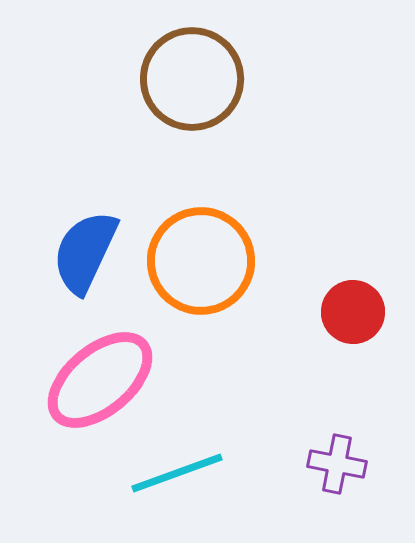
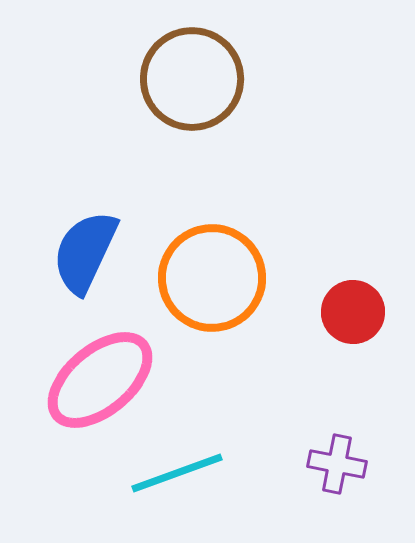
orange circle: moved 11 px right, 17 px down
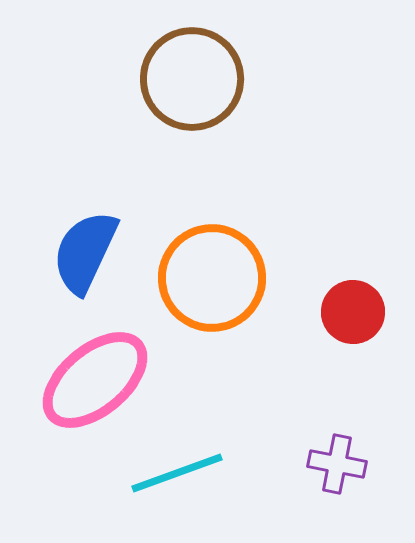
pink ellipse: moved 5 px left
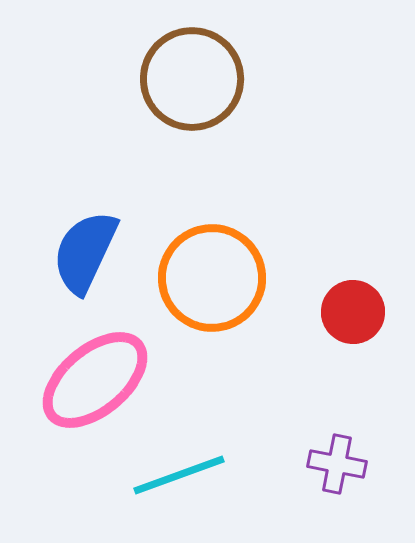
cyan line: moved 2 px right, 2 px down
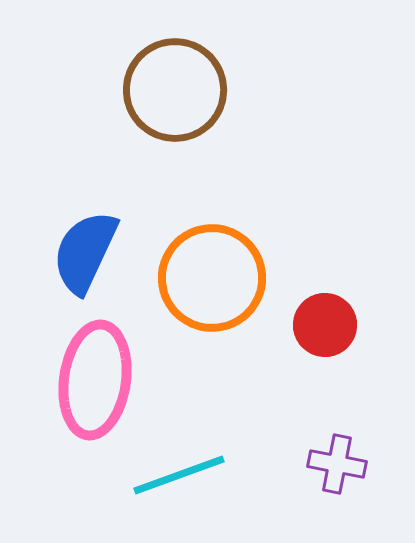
brown circle: moved 17 px left, 11 px down
red circle: moved 28 px left, 13 px down
pink ellipse: rotated 42 degrees counterclockwise
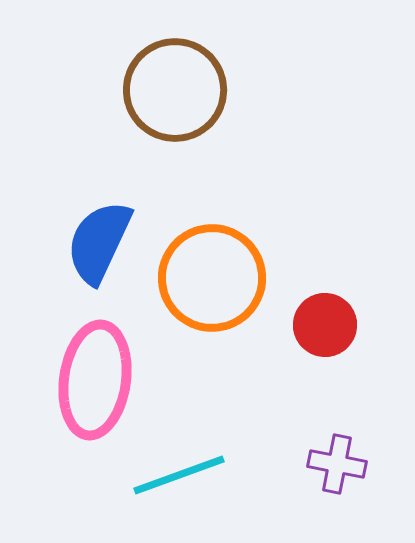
blue semicircle: moved 14 px right, 10 px up
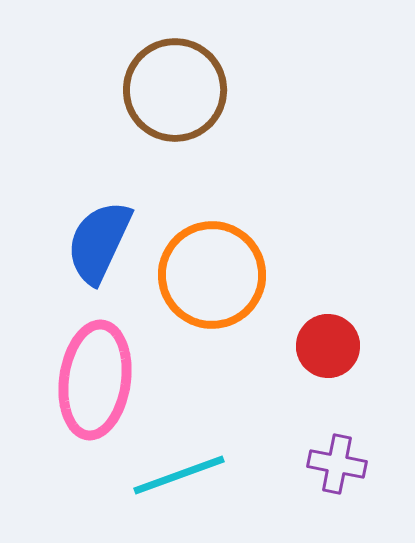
orange circle: moved 3 px up
red circle: moved 3 px right, 21 px down
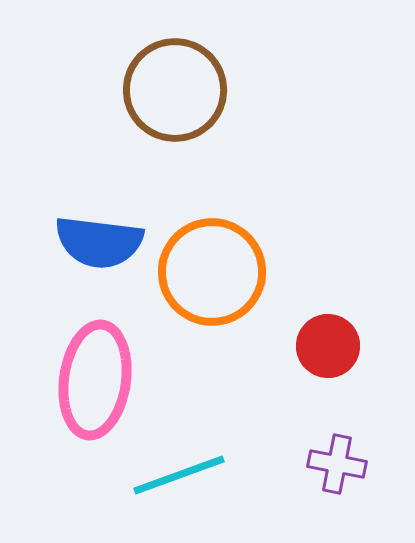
blue semicircle: rotated 108 degrees counterclockwise
orange circle: moved 3 px up
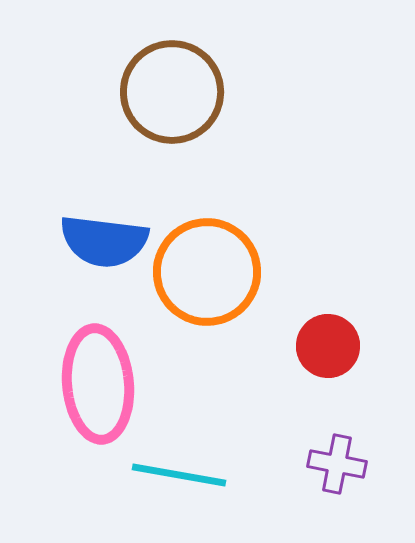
brown circle: moved 3 px left, 2 px down
blue semicircle: moved 5 px right, 1 px up
orange circle: moved 5 px left
pink ellipse: moved 3 px right, 4 px down; rotated 13 degrees counterclockwise
cyan line: rotated 30 degrees clockwise
